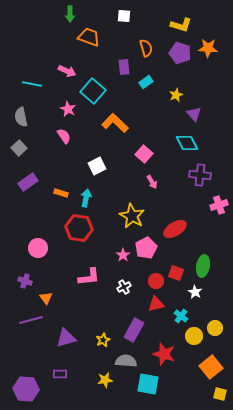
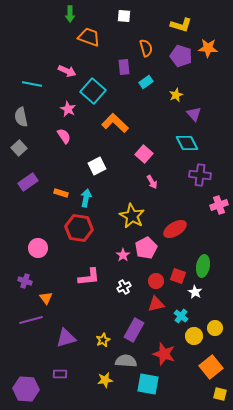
purple pentagon at (180, 53): moved 1 px right, 3 px down
red square at (176, 273): moved 2 px right, 3 px down
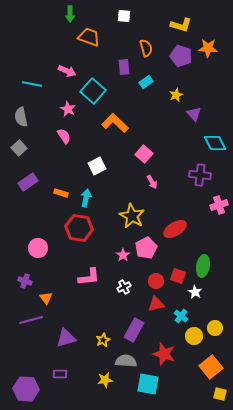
cyan diamond at (187, 143): moved 28 px right
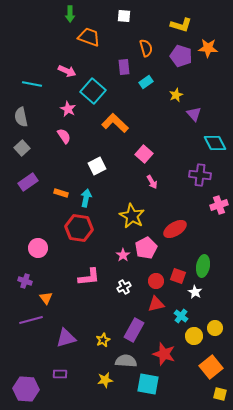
gray square at (19, 148): moved 3 px right
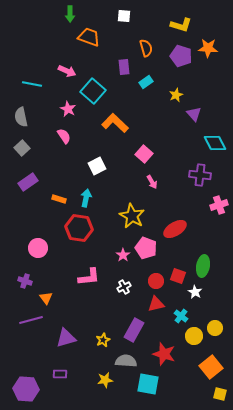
orange rectangle at (61, 193): moved 2 px left, 6 px down
pink pentagon at (146, 248): rotated 25 degrees counterclockwise
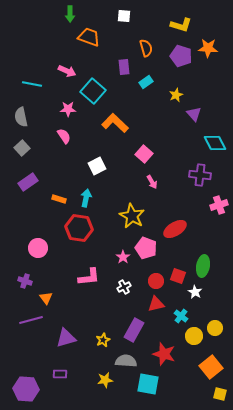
pink star at (68, 109): rotated 28 degrees counterclockwise
pink star at (123, 255): moved 2 px down
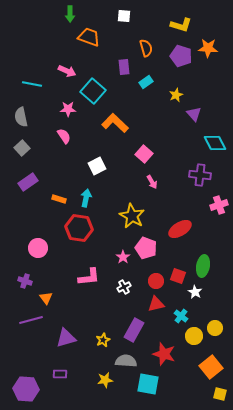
red ellipse at (175, 229): moved 5 px right
